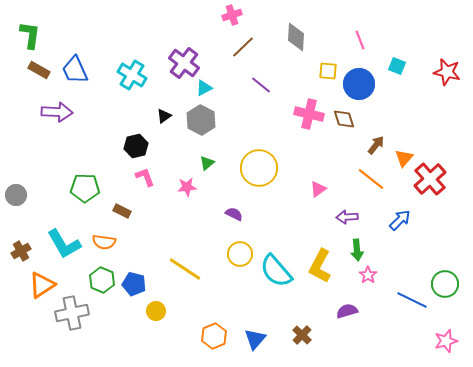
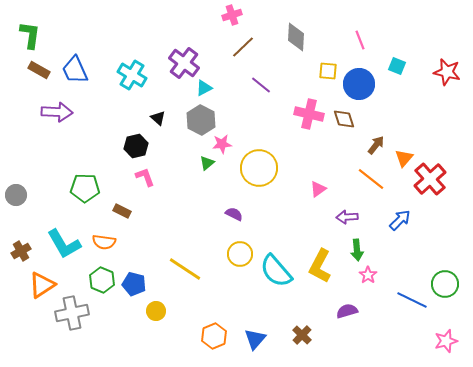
black triangle at (164, 116): moved 6 px left, 2 px down; rotated 42 degrees counterclockwise
pink star at (187, 187): moved 35 px right, 43 px up
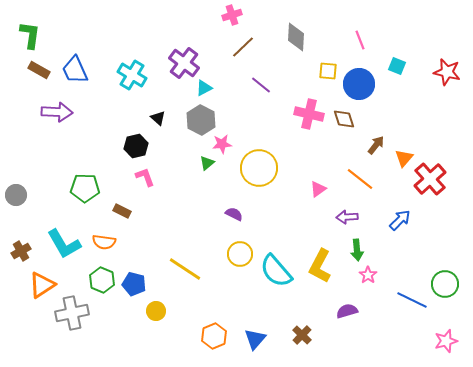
orange line at (371, 179): moved 11 px left
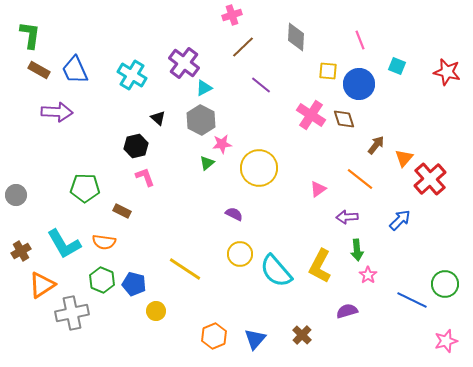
pink cross at (309, 114): moved 2 px right, 1 px down; rotated 20 degrees clockwise
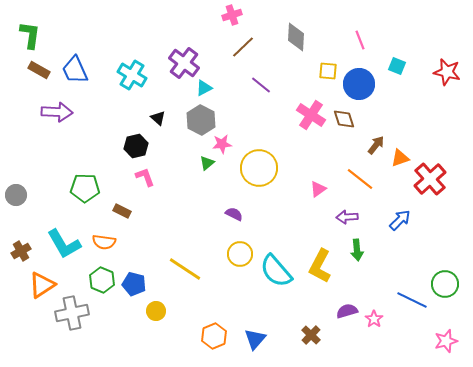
orange triangle at (404, 158): moved 4 px left; rotated 30 degrees clockwise
pink star at (368, 275): moved 6 px right, 44 px down
brown cross at (302, 335): moved 9 px right
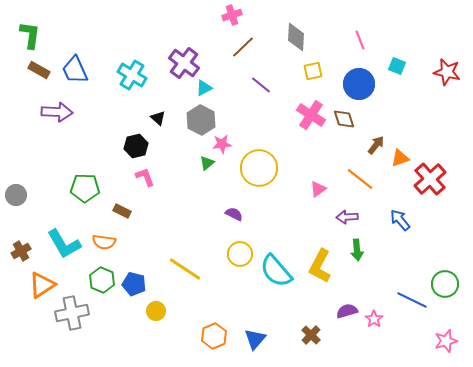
yellow square at (328, 71): moved 15 px left; rotated 18 degrees counterclockwise
blue arrow at (400, 220): rotated 85 degrees counterclockwise
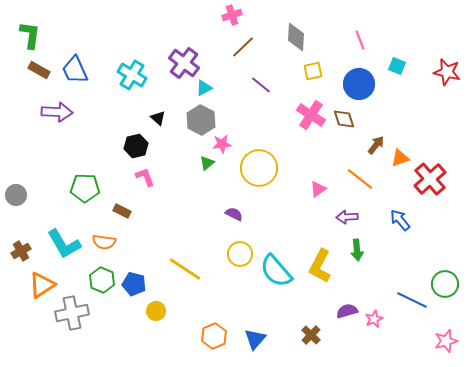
pink star at (374, 319): rotated 12 degrees clockwise
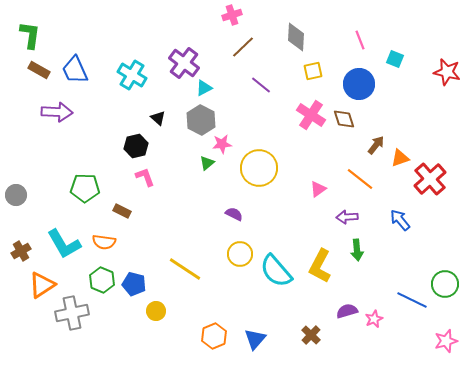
cyan square at (397, 66): moved 2 px left, 7 px up
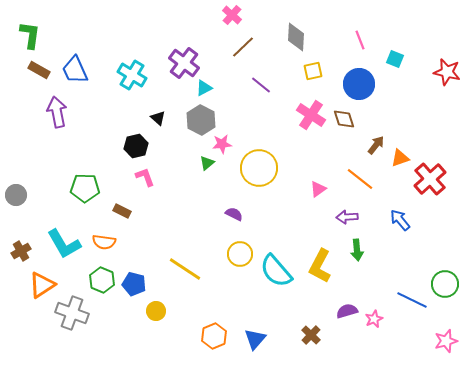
pink cross at (232, 15): rotated 30 degrees counterclockwise
purple arrow at (57, 112): rotated 104 degrees counterclockwise
gray cross at (72, 313): rotated 32 degrees clockwise
